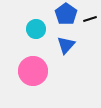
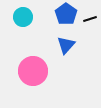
cyan circle: moved 13 px left, 12 px up
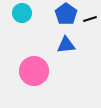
cyan circle: moved 1 px left, 4 px up
blue triangle: rotated 42 degrees clockwise
pink circle: moved 1 px right
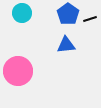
blue pentagon: moved 2 px right
pink circle: moved 16 px left
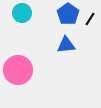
black line: rotated 40 degrees counterclockwise
pink circle: moved 1 px up
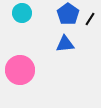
blue triangle: moved 1 px left, 1 px up
pink circle: moved 2 px right
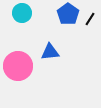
blue triangle: moved 15 px left, 8 px down
pink circle: moved 2 px left, 4 px up
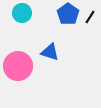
black line: moved 2 px up
blue triangle: rotated 24 degrees clockwise
